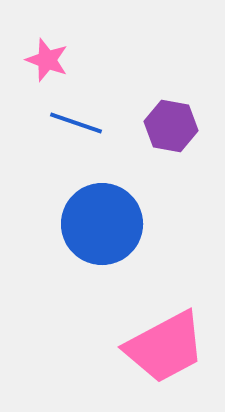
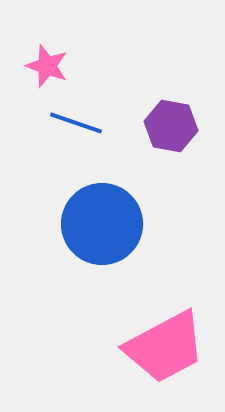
pink star: moved 6 px down
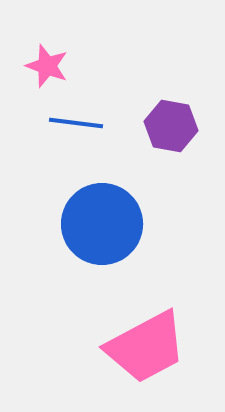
blue line: rotated 12 degrees counterclockwise
pink trapezoid: moved 19 px left
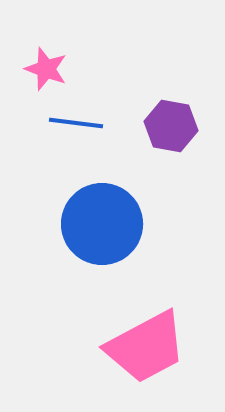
pink star: moved 1 px left, 3 px down
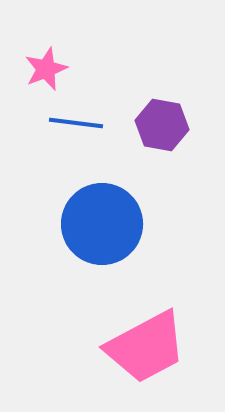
pink star: rotated 30 degrees clockwise
purple hexagon: moved 9 px left, 1 px up
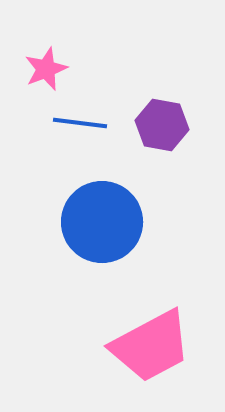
blue line: moved 4 px right
blue circle: moved 2 px up
pink trapezoid: moved 5 px right, 1 px up
